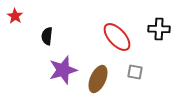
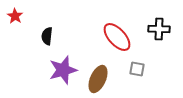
gray square: moved 2 px right, 3 px up
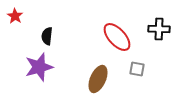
purple star: moved 24 px left, 3 px up
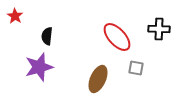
gray square: moved 1 px left, 1 px up
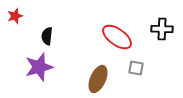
red star: rotated 21 degrees clockwise
black cross: moved 3 px right
red ellipse: rotated 12 degrees counterclockwise
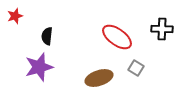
gray square: rotated 21 degrees clockwise
brown ellipse: moved 1 px right, 1 px up; rotated 48 degrees clockwise
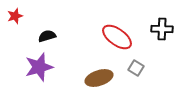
black semicircle: rotated 66 degrees clockwise
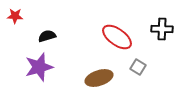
red star: rotated 21 degrees clockwise
gray square: moved 2 px right, 1 px up
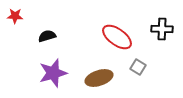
purple star: moved 14 px right, 6 px down
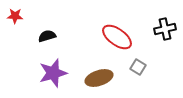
black cross: moved 3 px right; rotated 15 degrees counterclockwise
